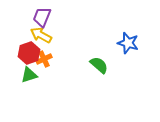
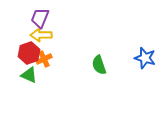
purple trapezoid: moved 2 px left, 1 px down
yellow arrow: rotated 30 degrees counterclockwise
blue star: moved 17 px right, 15 px down
green semicircle: rotated 150 degrees counterclockwise
green triangle: rotated 42 degrees clockwise
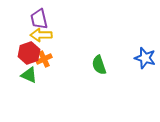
purple trapezoid: moved 1 px left, 1 px down; rotated 35 degrees counterclockwise
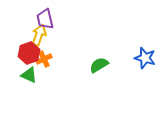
purple trapezoid: moved 6 px right
yellow arrow: moved 2 px left; rotated 110 degrees clockwise
green semicircle: rotated 78 degrees clockwise
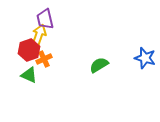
red hexagon: moved 3 px up
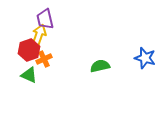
green semicircle: moved 1 px right, 1 px down; rotated 18 degrees clockwise
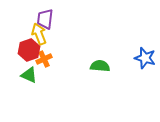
purple trapezoid: rotated 20 degrees clockwise
yellow arrow: moved 1 px up; rotated 40 degrees counterclockwise
green semicircle: rotated 18 degrees clockwise
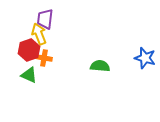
orange cross: moved 1 px up; rotated 35 degrees clockwise
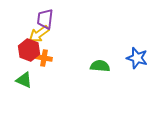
yellow arrow: rotated 105 degrees counterclockwise
red hexagon: rotated 20 degrees counterclockwise
blue star: moved 8 px left
green triangle: moved 5 px left, 5 px down
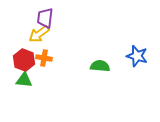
purple trapezoid: moved 1 px up
red hexagon: moved 5 px left, 10 px down
blue star: moved 2 px up
green triangle: rotated 18 degrees counterclockwise
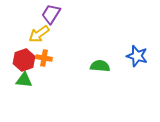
purple trapezoid: moved 6 px right, 4 px up; rotated 25 degrees clockwise
red hexagon: rotated 20 degrees clockwise
